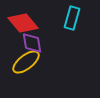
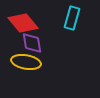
yellow ellipse: rotated 48 degrees clockwise
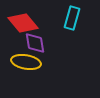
purple diamond: moved 3 px right
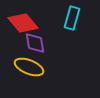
yellow ellipse: moved 3 px right, 5 px down; rotated 12 degrees clockwise
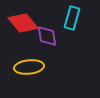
purple diamond: moved 12 px right, 7 px up
yellow ellipse: rotated 28 degrees counterclockwise
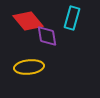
red diamond: moved 5 px right, 2 px up
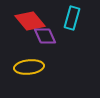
red diamond: moved 2 px right
purple diamond: moved 2 px left; rotated 15 degrees counterclockwise
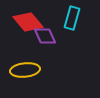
red diamond: moved 2 px left, 1 px down
yellow ellipse: moved 4 px left, 3 px down
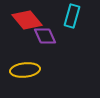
cyan rectangle: moved 2 px up
red diamond: moved 1 px left, 2 px up
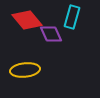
cyan rectangle: moved 1 px down
purple diamond: moved 6 px right, 2 px up
